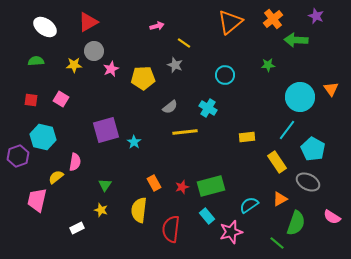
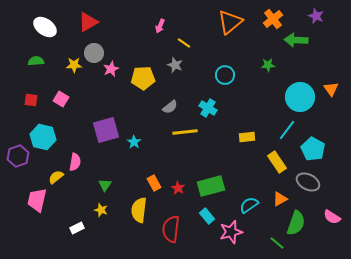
pink arrow at (157, 26): moved 3 px right; rotated 128 degrees clockwise
gray circle at (94, 51): moved 2 px down
red star at (182, 187): moved 4 px left, 1 px down; rotated 24 degrees counterclockwise
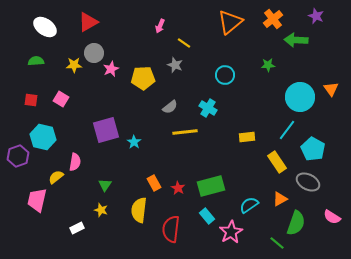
pink star at (231, 232): rotated 15 degrees counterclockwise
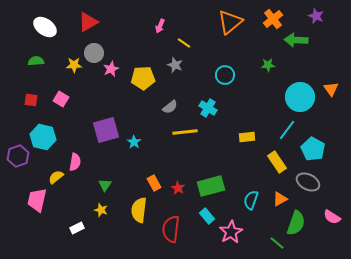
cyan semicircle at (249, 205): moved 2 px right, 5 px up; rotated 36 degrees counterclockwise
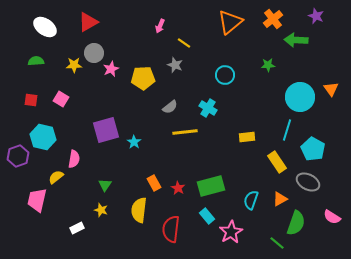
cyan line at (287, 130): rotated 20 degrees counterclockwise
pink semicircle at (75, 162): moved 1 px left, 3 px up
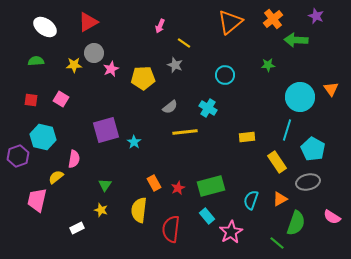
gray ellipse at (308, 182): rotated 40 degrees counterclockwise
red star at (178, 188): rotated 16 degrees clockwise
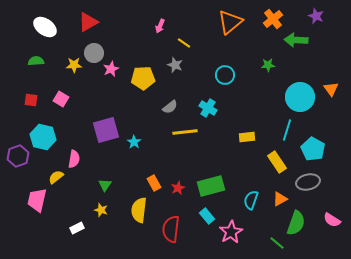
pink semicircle at (332, 217): moved 3 px down
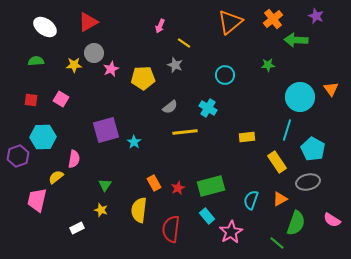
cyan hexagon at (43, 137): rotated 15 degrees counterclockwise
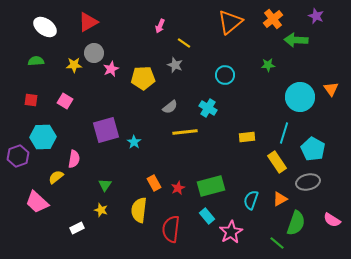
pink square at (61, 99): moved 4 px right, 2 px down
cyan line at (287, 130): moved 3 px left, 3 px down
pink trapezoid at (37, 200): moved 2 px down; rotated 60 degrees counterclockwise
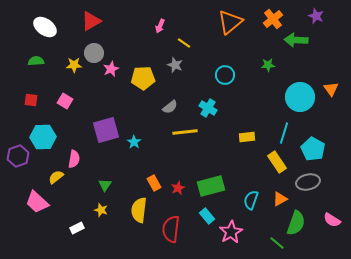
red triangle at (88, 22): moved 3 px right, 1 px up
